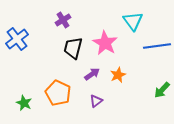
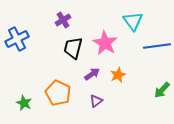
blue cross: rotated 10 degrees clockwise
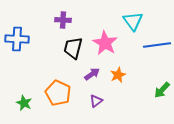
purple cross: rotated 35 degrees clockwise
blue cross: rotated 30 degrees clockwise
blue line: moved 1 px up
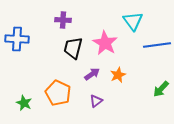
green arrow: moved 1 px left, 1 px up
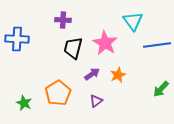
orange pentagon: rotated 15 degrees clockwise
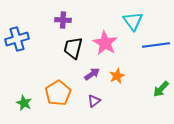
blue cross: rotated 20 degrees counterclockwise
blue line: moved 1 px left
orange star: moved 1 px left, 1 px down
purple triangle: moved 2 px left
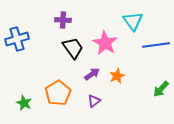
black trapezoid: rotated 130 degrees clockwise
